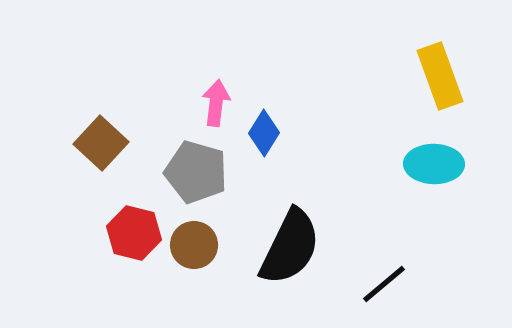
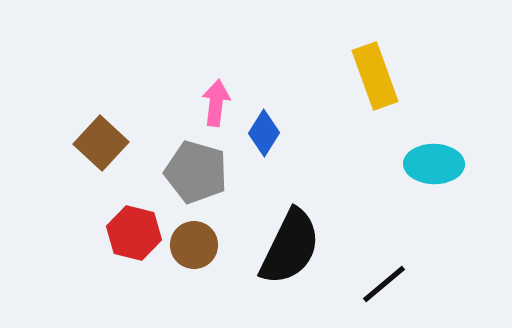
yellow rectangle: moved 65 px left
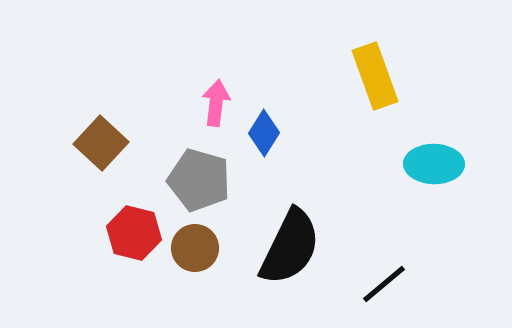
gray pentagon: moved 3 px right, 8 px down
brown circle: moved 1 px right, 3 px down
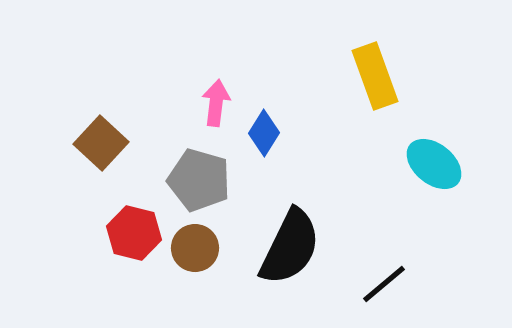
cyan ellipse: rotated 38 degrees clockwise
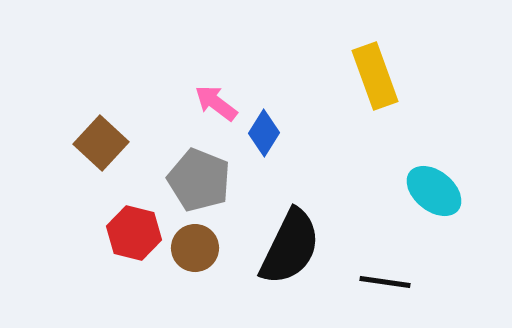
pink arrow: rotated 60 degrees counterclockwise
cyan ellipse: moved 27 px down
gray pentagon: rotated 6 degrees clockwise
black line: moved 1 px right, 2 px up; rotated 48 degrees clockwise
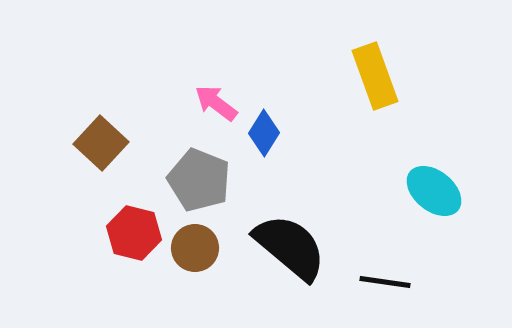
black semicircle: rotated 76 degrees counterclockwise
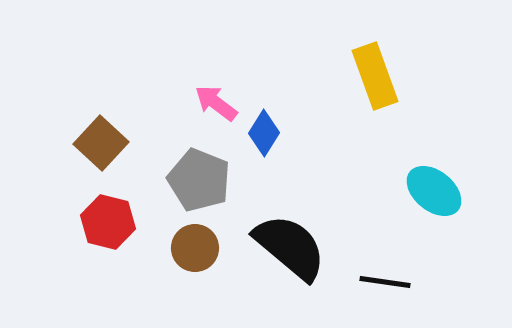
red hexagon: moved 26 px left, 11 px up
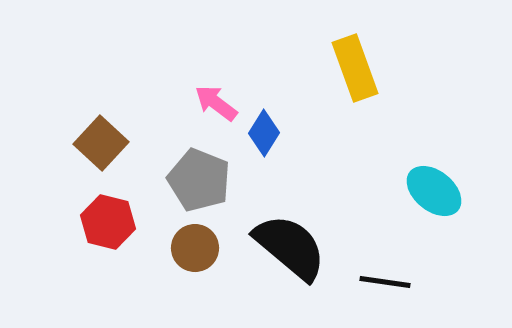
yellow rectangle: moved 20 px left, 8 px up
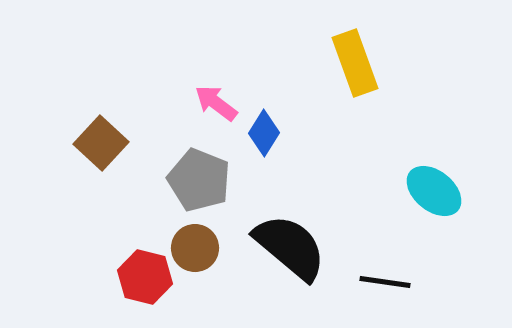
yellow rectangle: moved 5 px up
red hexagon: moved 37 px right, 55 px down
